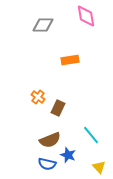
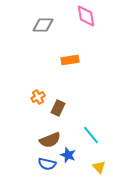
orange cross: rotated 24 degrees clockwise
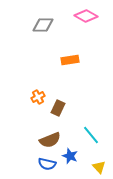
pink diamond: rotated 50 degrees counterclockwise
blue star: moved 2 px right, 1 px down
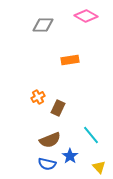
blue star: rotated 14 degrees clockwise
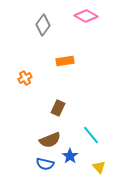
gray diamond: rotated 55 degrees counterclockwise
orange rectangle: moved 5 px left, 1 px down
orange cross: moved 13 px left, 19 px up
blue semicircle: moved 2 px left
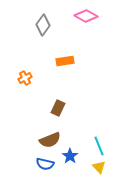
cyan line: moved 8 px right, 11 px down; rotated 18 degrees clockwise
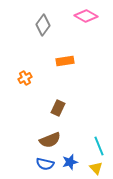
blue star: moved 6 px down; rotated 21 degrees clockwise
yellow triangle: moved 3 px left, 1 px down
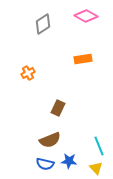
gray diamond: moved 1 px up; rotated 20 degrees clockwise
orange rectangle: moved 18 px right, 2 px up
orange cross: moved 3 px right, 5 px up
blue star: moved 1 px left, 1 px up; rotated 21 degrees clockwise
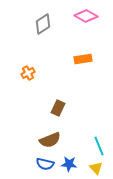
blue star: moved 3 px down
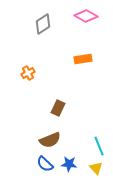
blue semicircle: rotated 30 degrees clockwise
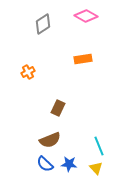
orange cross: moved 1 px up
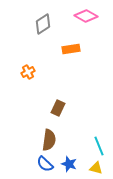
orange rectangle: moved 12 px left, 10 px up
brown semicircle: moved 1 px left; rotated 60 degrees counterclockwise
blue star: rotated 14 degrees clockwise
yellow triangle: rotated 32 degrees counterclockwise
